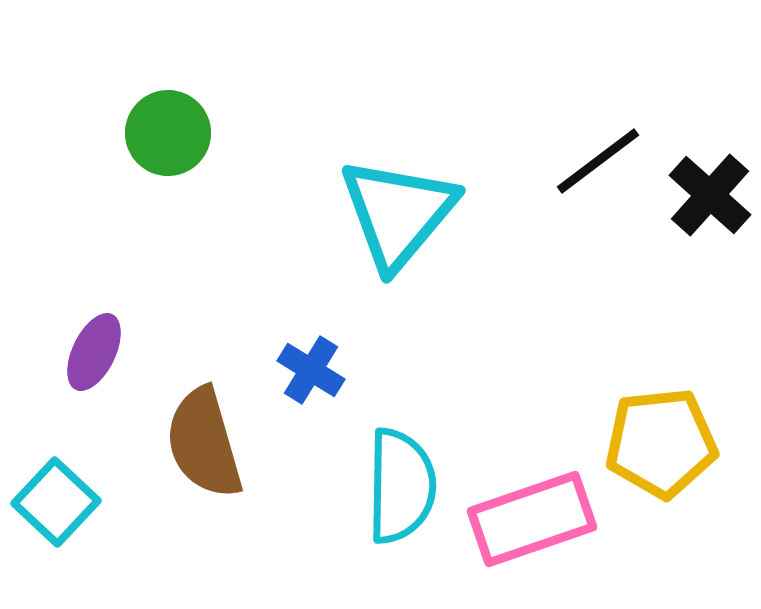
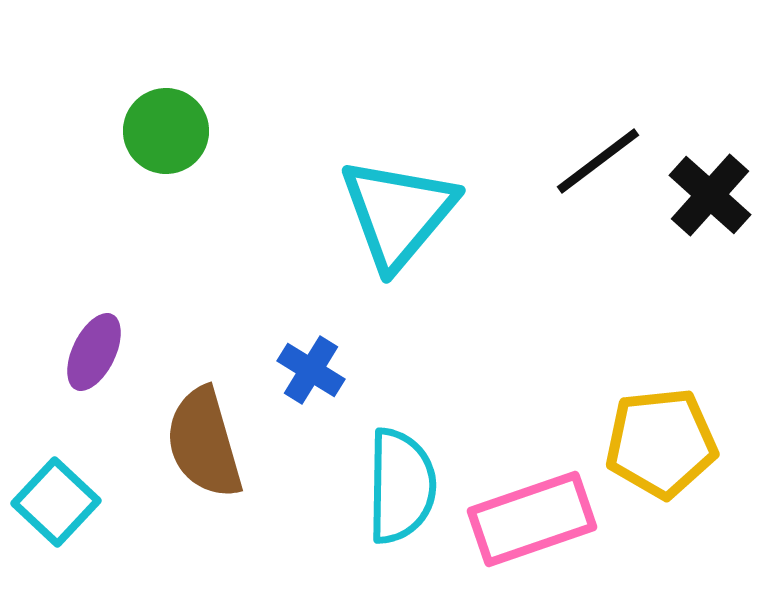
green circle: moved 2 px left, 2 px up
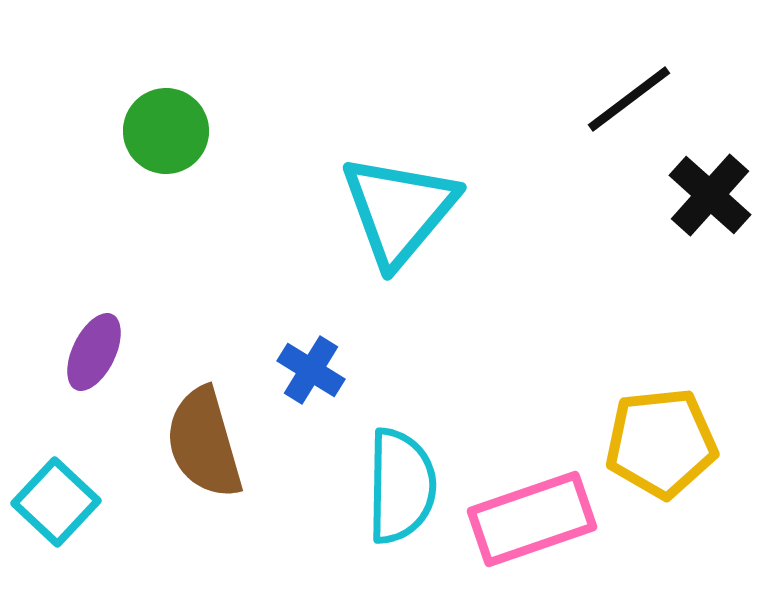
black line: moved 31 px right, 62 px up
cyan triangle: moved 1 px right, 3 px up
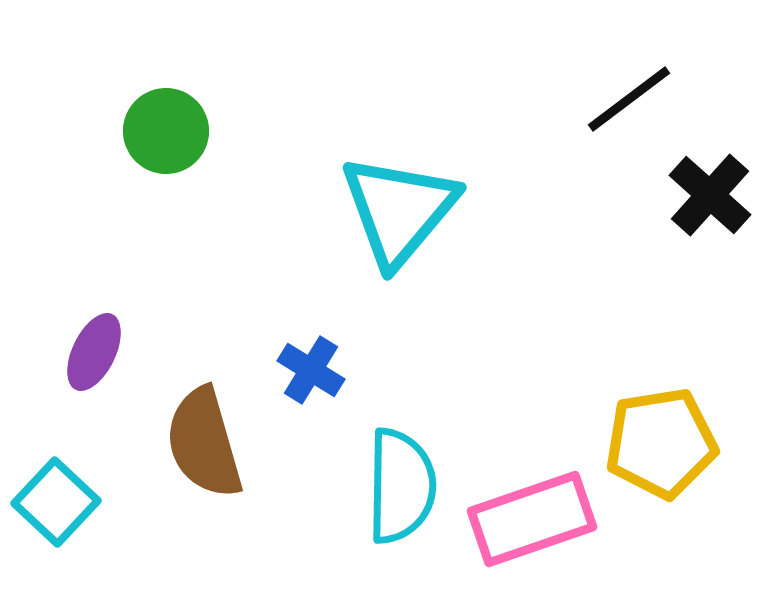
yellow pentagon: rotated 3 degrees counterclockwise
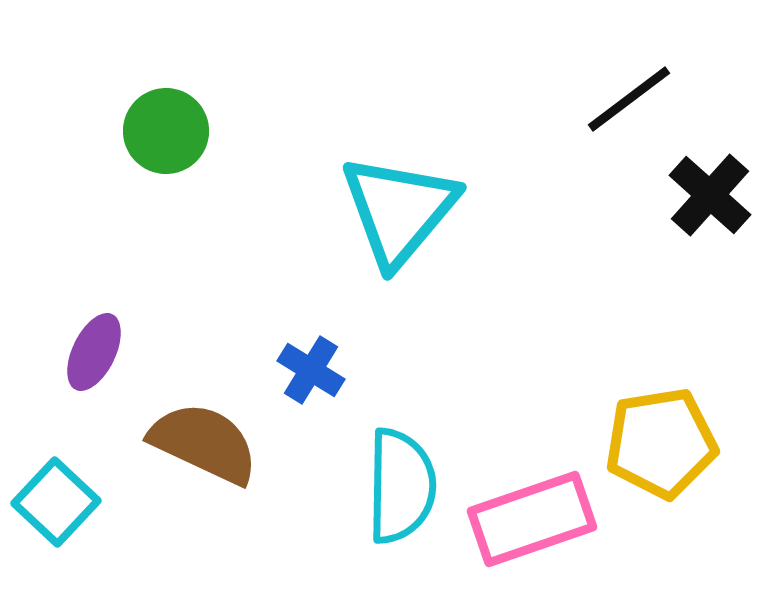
brown semicircle: rotated 131 degrees clockwise
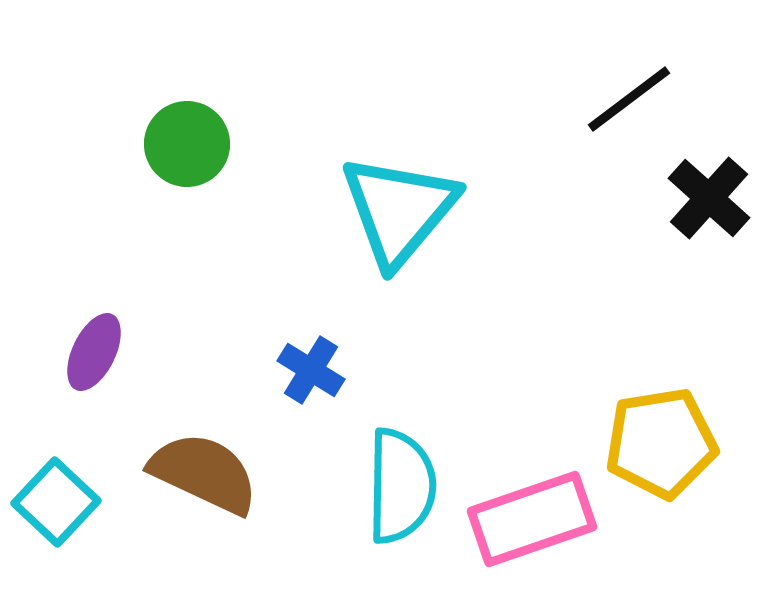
green circle: moved 21 px right, 13 px down
black cross: moved 1 px left, 3 px down
brown semicircle: moved 30 px down
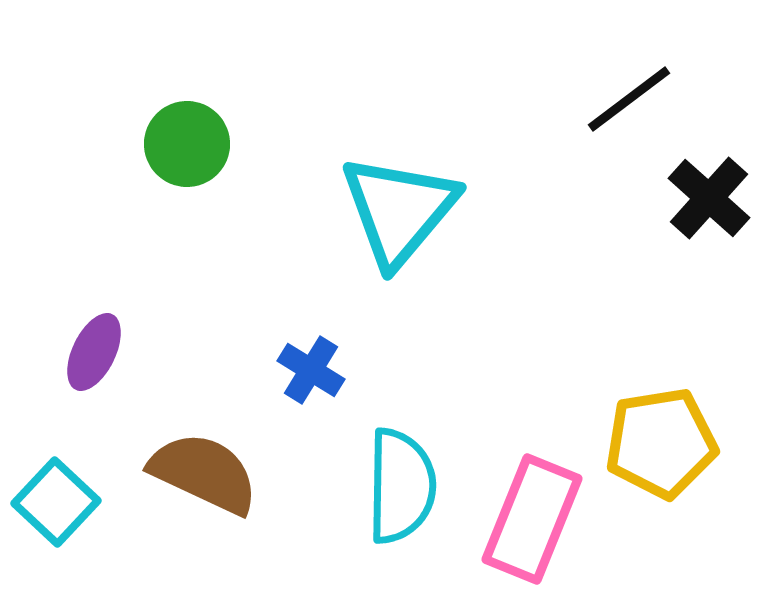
pink rectangle: rotated 49 degrees counterclockwise
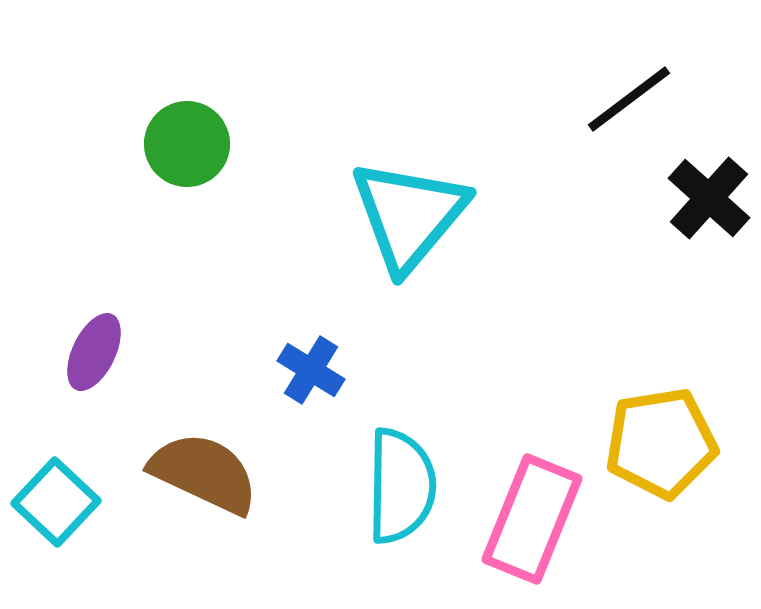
cyan triangle: moved 10 px right, 5 px down
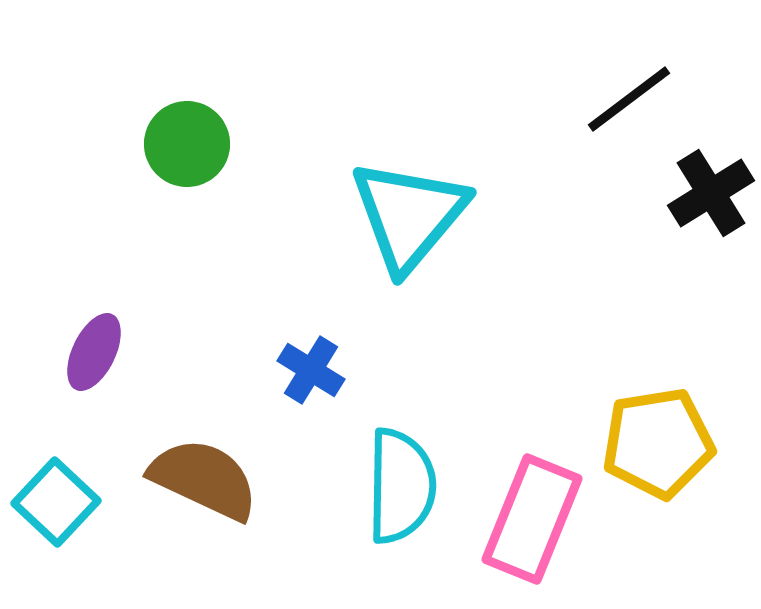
black cross: moved 2 px right, 5 px up; rotated 16 degrees clockwise
yellow pentagon: moved 3 px left
brown semicircle: moved 6 px down
